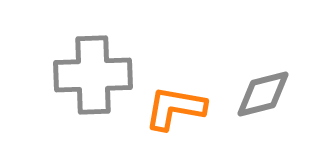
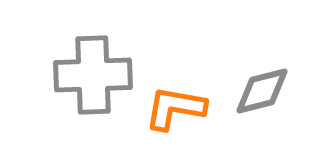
gray diamond: moved 1 px left, 3 px up
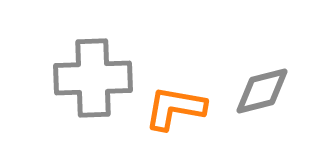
gray cross: moved 3 px down
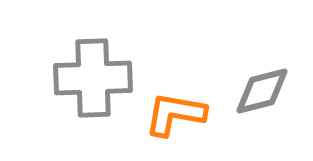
orange L-shape: moved 6 px down
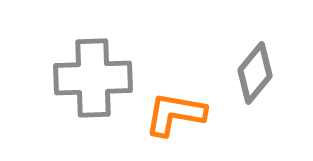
gray diamond: moved 7 px left, 18 px up; rotated 36 degrees counterclockwise
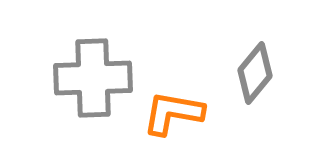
orange L-shape: moved 2 px left, 1 px up
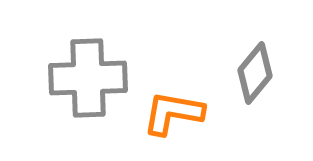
gray cross: moved 5 px left
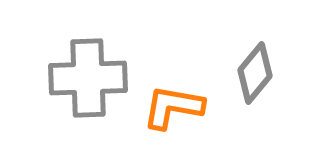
orange L-shape: moved 6 px up
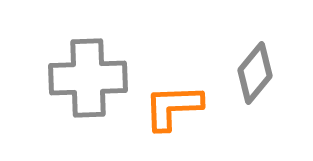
orange L-shape: rotated 12 degrees counterclockwise
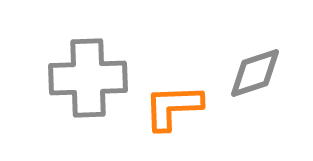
gray diamond: rotated 32 degrees clockwise
